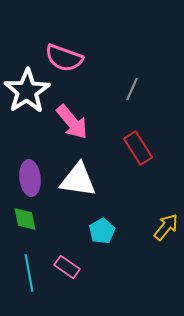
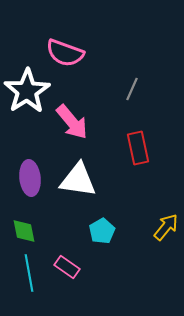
pink semicircle: moved 1 px right, 5 px up
red rectangle: rotated 20 degrees clockwise
green diamond: moved 1 px left, 12 px down
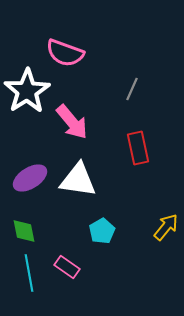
purple ellipse: rotated 64 degrees clockwise
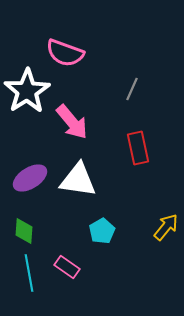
green diamond: rotated 16 degrees clockwise
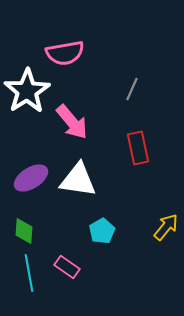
pink semicircle: rotated 30 degrees counterclockwise
purple ellipse: moved 1 px right
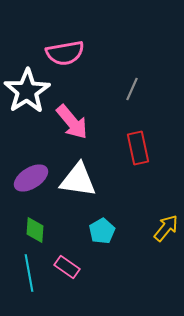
yellow arrow: moved 1 px down
green diamond: moved 11 px right, 1 px up
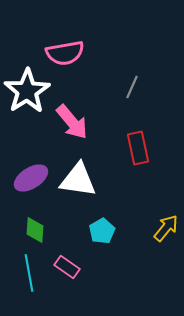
gray line: moved 2 px up
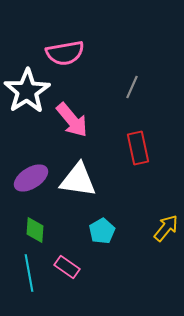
pink arrow: moved 2 px up
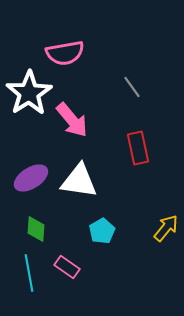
gray line: rotated 60 degrees counterclockwise
white star: moved 2 px right, 2 px down
white triangle: moved 1 px right, 1 px down
green diamond: moved 1 px right, 1 px up
